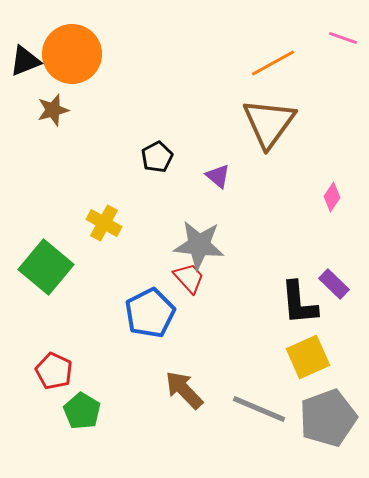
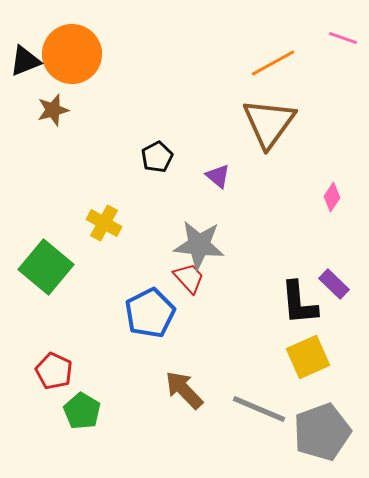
gray pentagon: moved 6 px left, 14 px down
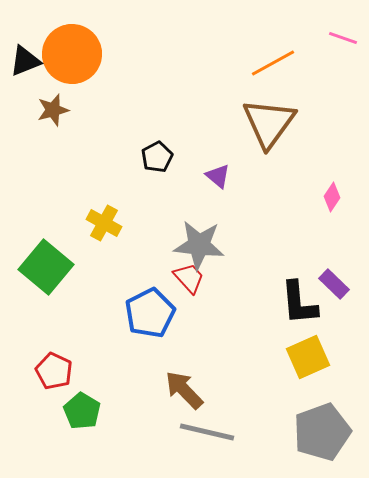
gray line: moved 52 px left, 23 px down; rotated 10 degrees counterclockwise
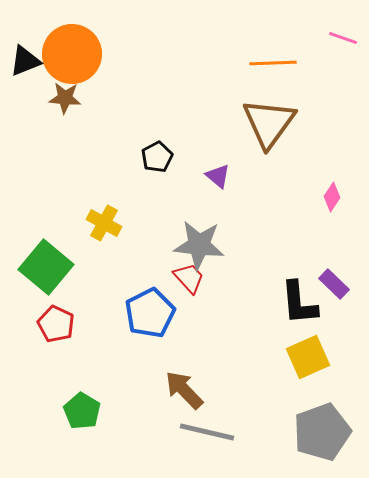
orange line: rotated 27 degrees clockwise
brown star: moved 12 px right, 12 px up; rotated 20 degrees clockwise
red pentagon: moved 2 px right, 47 px up
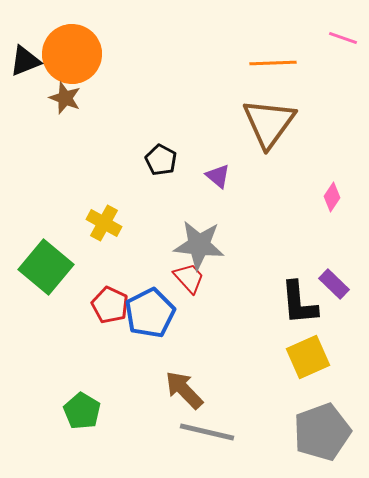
brown star: rotated 16 degrees clockwise
black pentagon: moved 4 px right, 3 px down; rotated 16 degrees counterclockwise
red pentagon: moved 54 px right, 19 px up
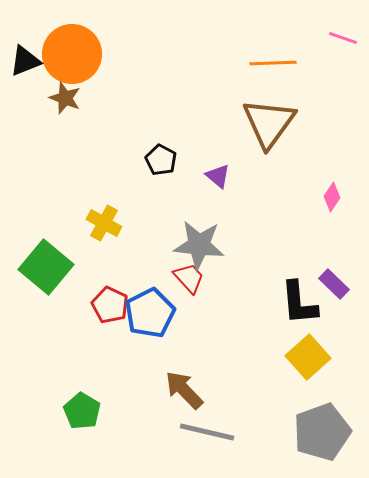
yellow square: rotated 18 degrees counterclockwise
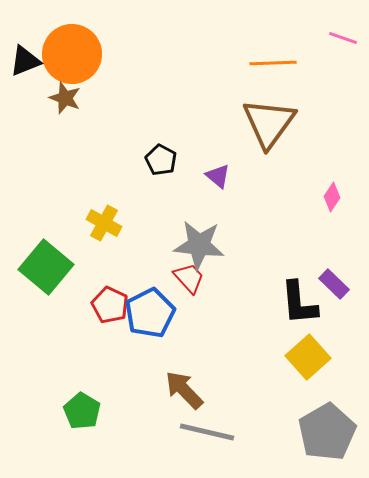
gray pentagon: moved 5 px right; rotated 10 degrees counterclockwise
